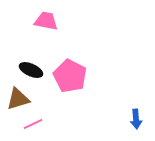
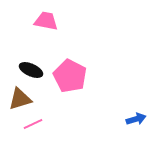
brown triangle: moved 2 px right
blue arrow: rotated 102 degrees counterclockwise
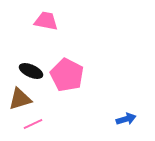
black ellipse: moved 1 px down
pink pentagon: moved 3 px left, 1 px up
blue arrow: moved 10 px left
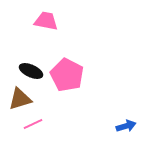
blue arrow: moved 7 px down
